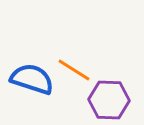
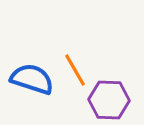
orange line: moved 1 px right; rotated 28 degrees clockwise
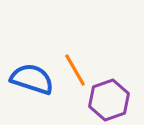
purple hexagon: rotated 21 degrees counterclockwise
